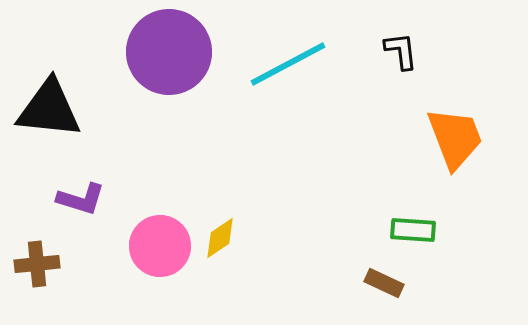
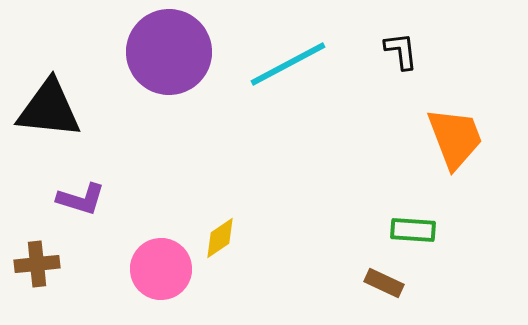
pink circle: moved 1 px right, 23 px down
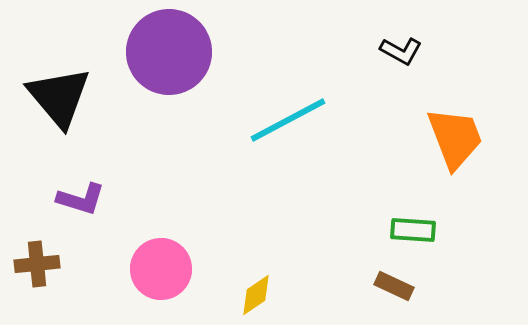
black L-shape: rotated 126 degrees clockwise
cyan line: moved 56 px down
black triangle: moved 10 px right, 12 px up; rotated 44 degrees clockwise
yellow diamond: moved 36 px right, 57 px down
brown rectangle: moved 10 px right, 3 px down
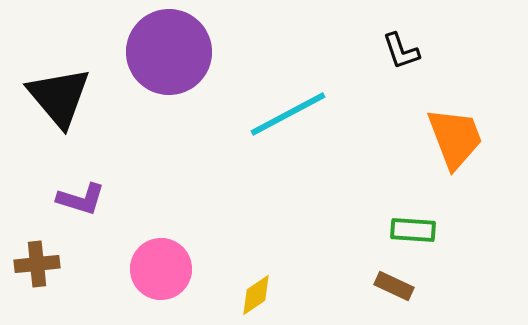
black L-shape: rotated 42 degrees clockwise
cyan line: moved 6 px up
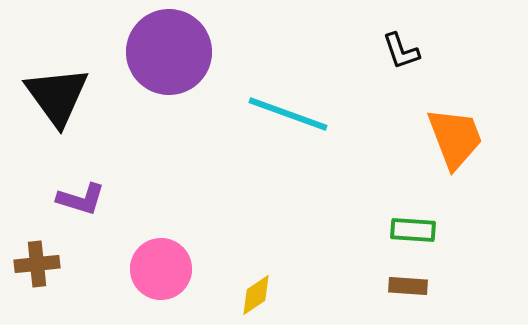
black triangle: moved 2 px left, 1 px up; rotated 4 degrees clockwise
cyan line: rotated 48 degrees clockwise
brown rectangle: moved 14 px right; rotated 21 degrees counterclockwise
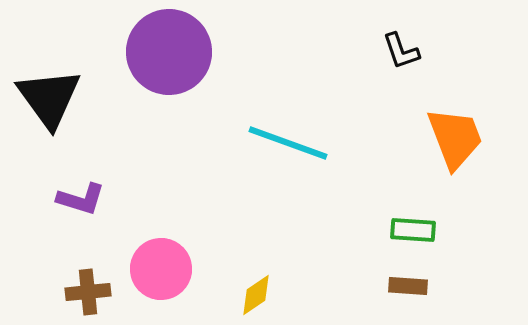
black triangle: moved 8 px left, 2 px down
cyan line: moved 29 px down
brown cross: moved 51 px right, 28 px down
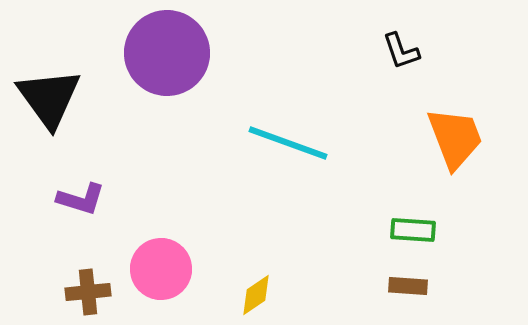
purple circle: moved 2 px left, 1 px down
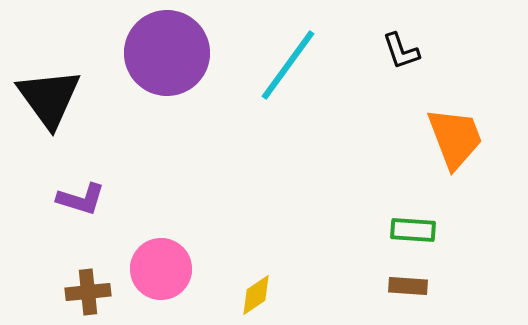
cyan line: moved 78 px up; rotated 74 degrees counterclockwise
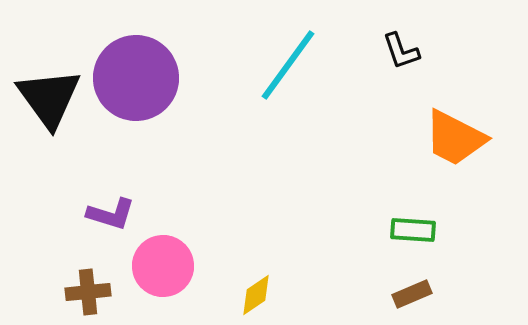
purple circle: moved 31 px left, 25 px down
orange trapezoid: rotated 138 degrees clockwise
purple L-shape: moved 30 px right, 15 px down
pink circle: moved 2 px right, 3 px up
brown rectangle: moved 4 px right, 8 px down; rotated 27 degrees counterclockwise
